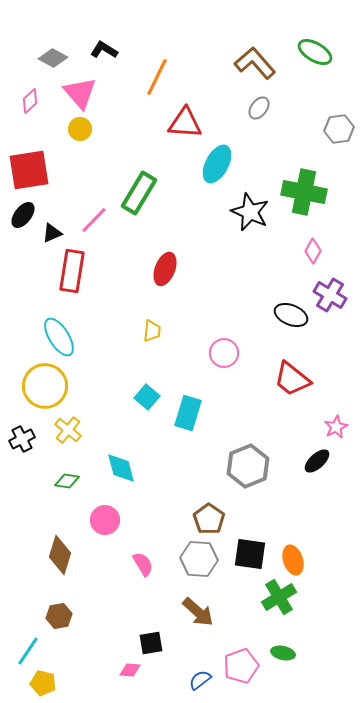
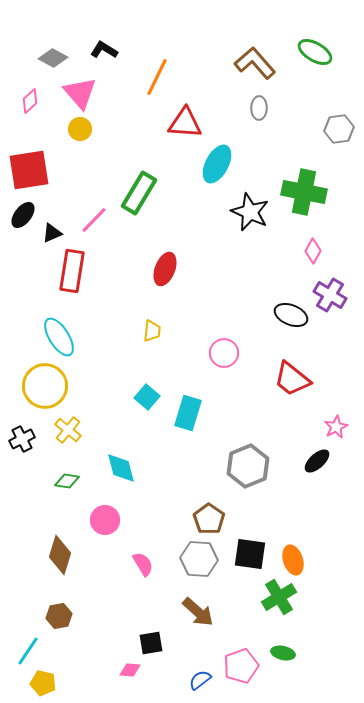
gray ellipse at (259, 108): rotated 35 degrees counterclockwise
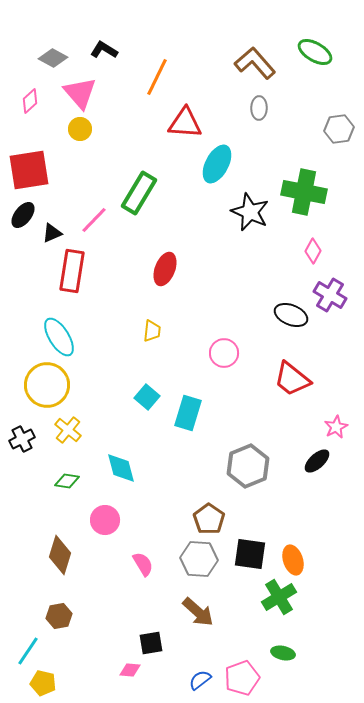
yellow circle at (45, 386): moved 2 px right, 1 px up
pink pentagon at (241, 666): moved 1 px right, 12 px down
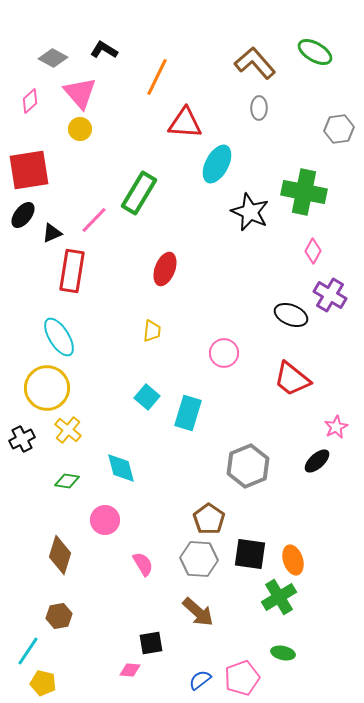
yellow circle at (47, 385): moved 3 px down
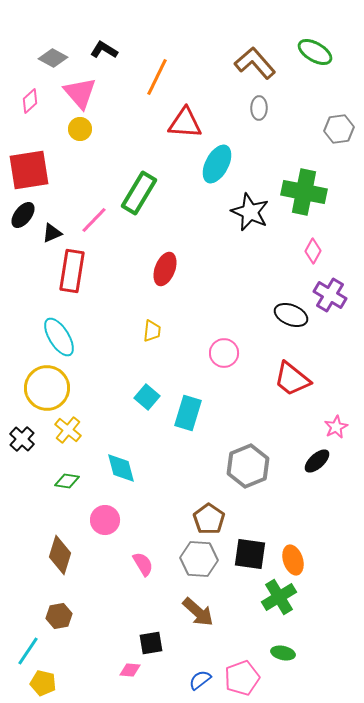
black cross at (22, 439): rotated 20 degrees counterclockwise
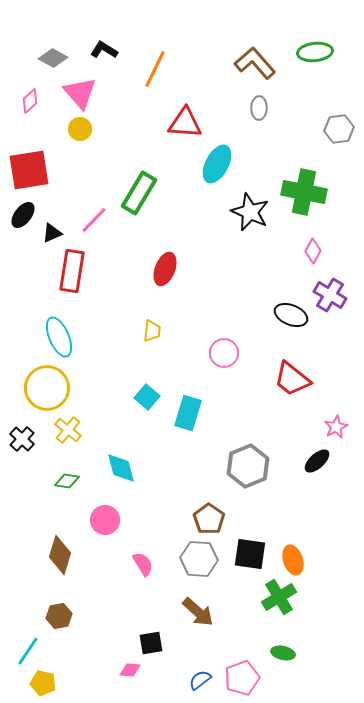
green ellipse at (315, 52): rotated 36 degrees counterclockwise
orange line at (157, 77): moved 2 px left, 8 px up
cyan ellipse at (59, 337): rotated 9 degrees clockwise
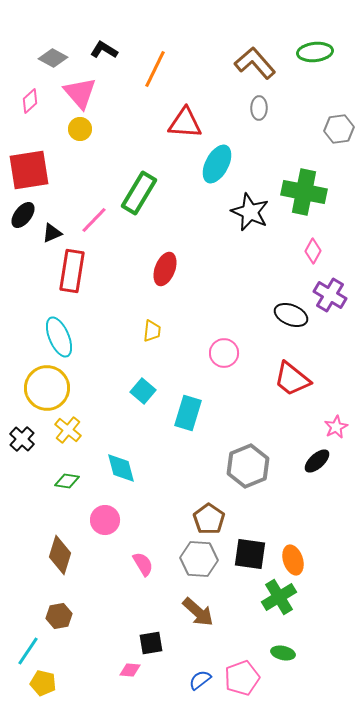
cyan square at (147, 397): moved 4 px left, 6 px up
